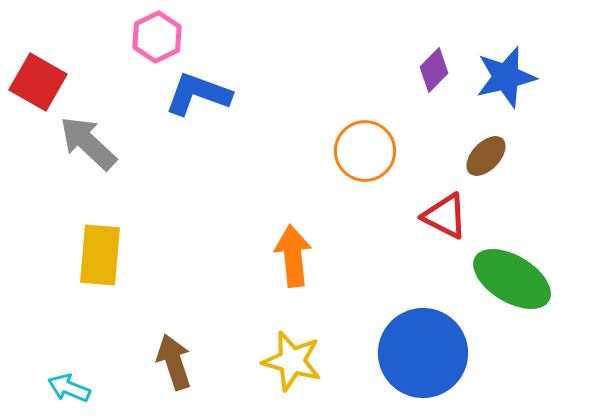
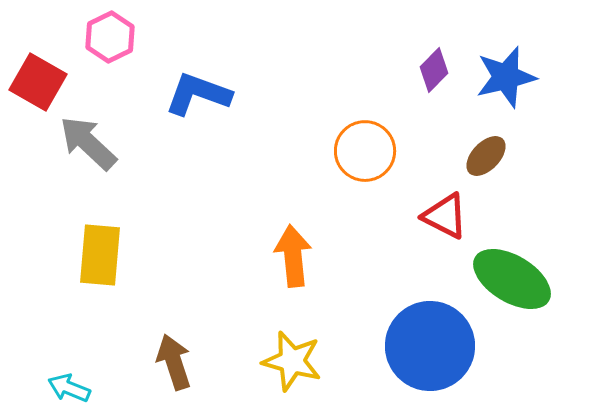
pink hexagon: moved 47 px left
blue circle: moved 7 px right, 7 px up
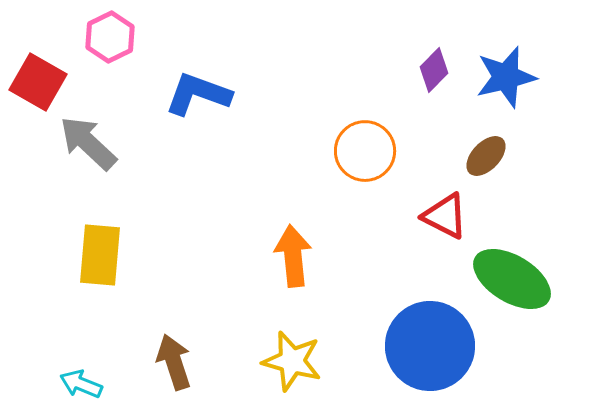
cyan arrow: moved 12 px right, 4 px up
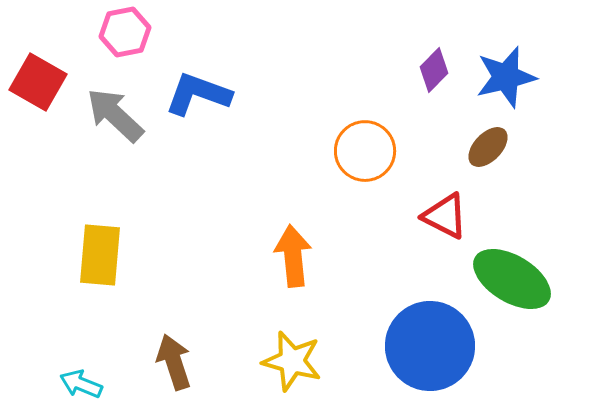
pink hexagon: moved 15 px right, 5 px up; rotated 15 degrees clockwise
gray arrow: moved 27 px right, 28 px up
brown ellipse: moved 2 px right, 9 px up
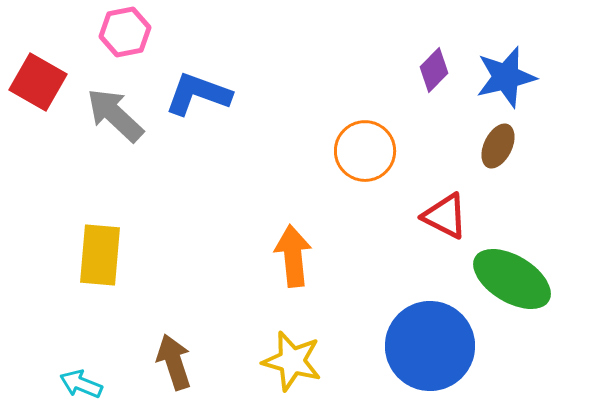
brown ellipse: moved 10 px right, 1 px up; rotated 18 degrees counterclockwise
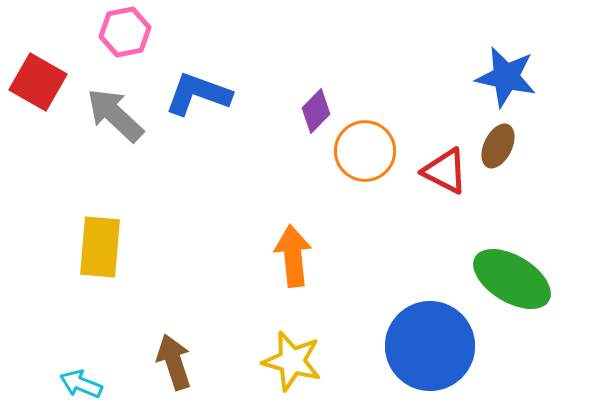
purple diamond: moved 118 px left, 41 px down
blue star: rotated 26 degrees clockwise
red triangle: moved 45 px up
yellow rectangle: moved 8 px up
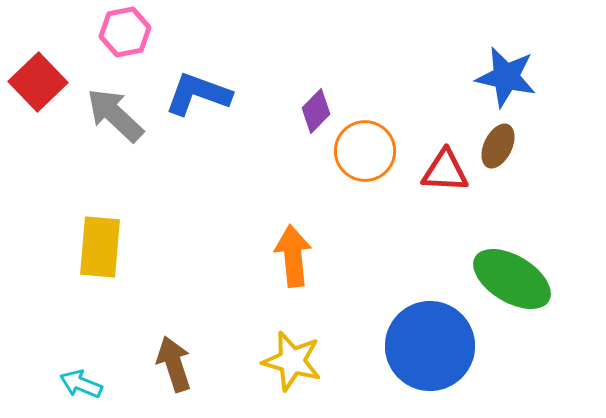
red square: rotated 16 degrees clockwise
red triangle: rotated 24 degrees counterclockwise
brown arrow: moved 2 px down
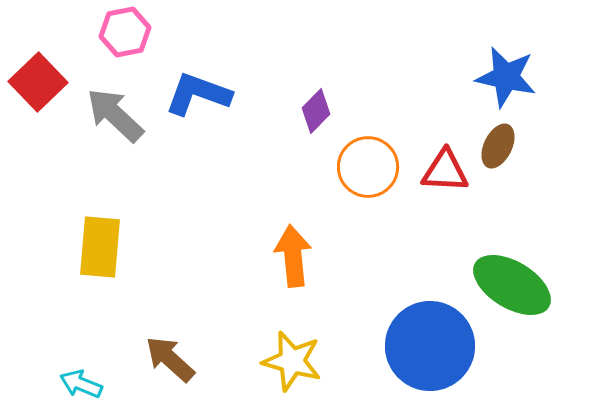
orange circle: moved 3 px right, 16 px down
green ellipse: moved 6 px down
brown arrow: moved 4 px left, 5 px up; rotated 30 degrees counterclockwise
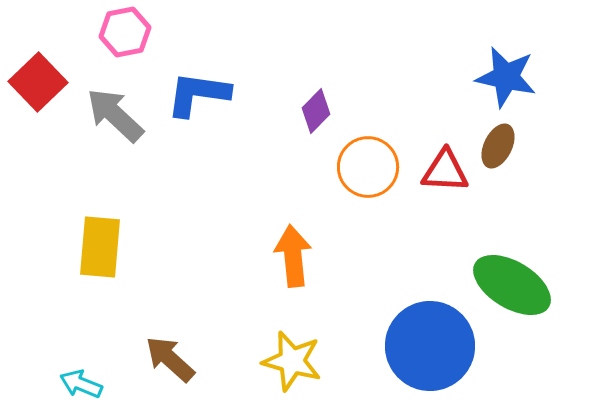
blue L-shape: rotated 12 degrees counterclockwise
